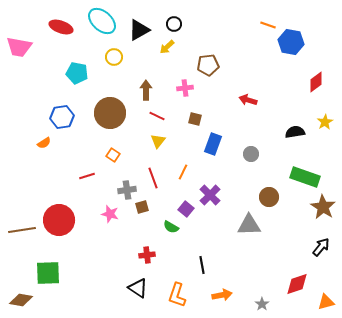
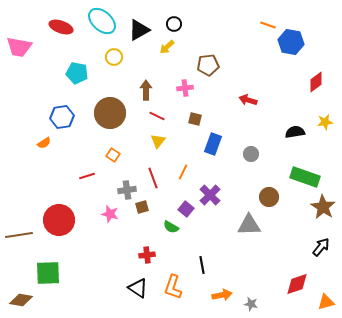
yellow star at (325, 122): rotated 21 degrees clockwise
brown line at (22, 230): moved 3 px left, 5 px down
orange L-shape at (177, 295): moved 4 px left, 8 px up
gray star at (262, 304): moved 11 px left; rotated 24 degrees counterclockwise
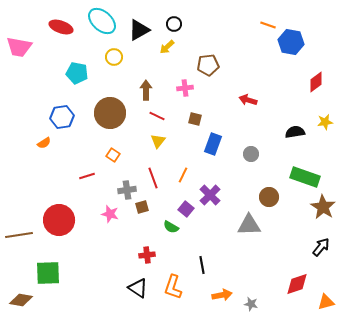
orange line at (183, 172): moved 3 px down
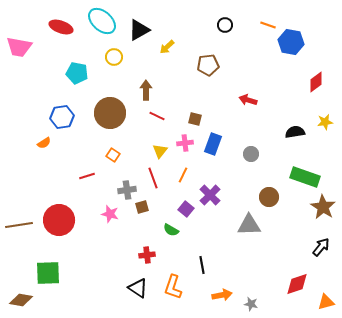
black circle at (174, 24): moved 51 px right, 1 px down
pink cross at (185, 88): moved 55 px down
yellow triangle at (158, 141): moved 2 px right, 10 px down
green semicircle at (171, 227): moved 3 px down
brown line at (19, 235): moved 10 px up
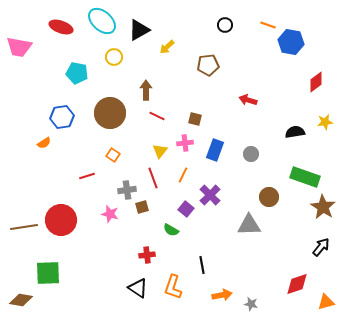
blue rectangle at (213, 144): moved 2 px right, 6 px down
red circle at (59, 220): moved 2 px right
brown line at (19, 225): moved 5 px right, 2 px down
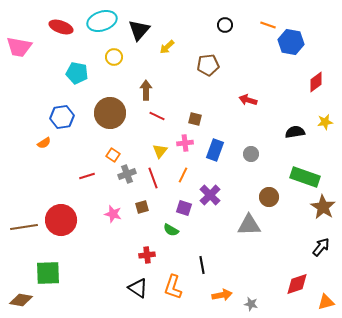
cyan ellipse at (102, 21): rotated 60 degrees counterclockwise
black triangle at (139, 30): rotated 20 degrees counterclockwise
gray cross at (127, 190): moved 16 px up; rotated 12 degrees counterclockwise
purple square at (186, 209): moved 2 px left, 1 px up; rotated 21 degrees counterclockwise
pink star at (110, 214): moved 3 px right
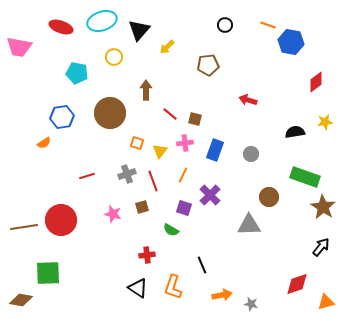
red line at (157, 116): moved 13 px right, 2 px up; rotated 14 degrees clockwise
orange square at (113, 155): moved 24 px right, 12 px up; rotated 16 degrees counterclockwise
red line at (153, 178): moved 3 px down
black line at (202, 265): rotated 12 degrees counterclockwise
